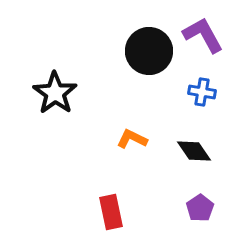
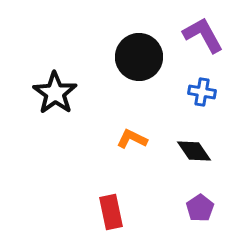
black circle: moved 10 px left, 6 px down
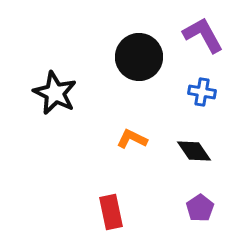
black star: rotated 9 degrees counterclockwise
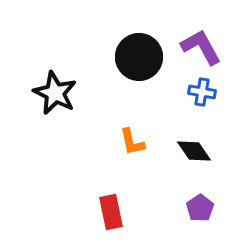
purple L-shape: moved 2 px left, 12 px down
orange L-shape: moved 3 px down; rotated 128 degrees counterclockwise
